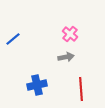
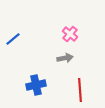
gray arrow: moved 1 px left, 1 px down
blue cross: moved 1 px left
red line: moved 1 px left, 1 px down
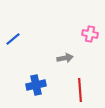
pink cross: moved 20 px right; rotated 28 degrees counterclockwise
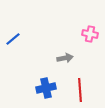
blue cross: moved 10 px right, 3 px down
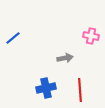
pink cross: moved 1 px right, 2 px down
blue line: moved 1 px up
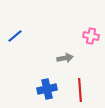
blue line: moved 2 px right, 2 px up
blue cross: moved 1 px right, 1 px down
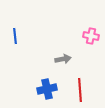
blue line: rotated 56 degrees counterclockwise
gray arrow: moved 2 px left, 1 px down
